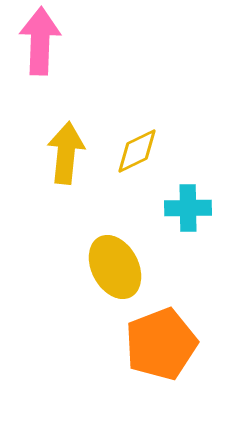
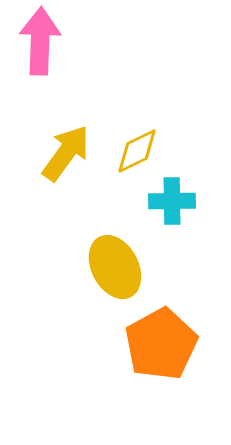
yellow arrow: rotated 30 degrees clockwise
cyan cross: moved 16 px left, 7 px up
orange pentagon: rotated 8 degrees counterclockwise
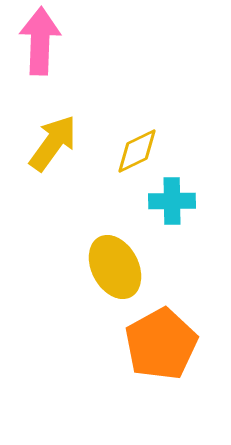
yellow arrow: moved 13 px left, 10 px up
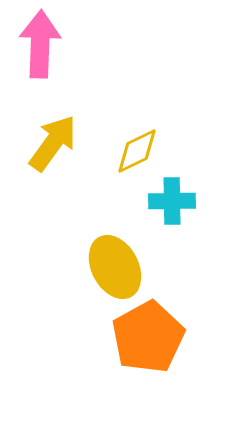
pink arrow: moved 3 px down
orange pentagon: moved 13 px left, 7 px up
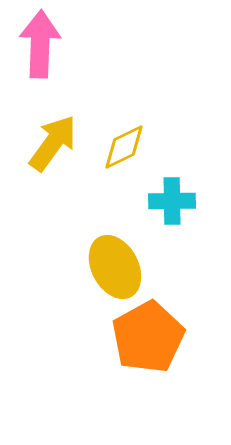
yellow diamond: moved 13 px left, 4 px up
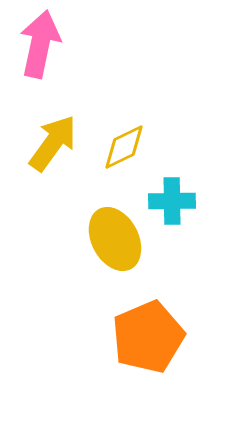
pink arrow: rotated 10 degrees clockwise
yellow ellipse: moved 28 px up
orange pentagon: rotated 6 degrees clockwise
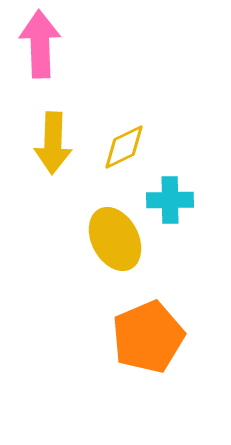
pink arrow: rotated 14 degrees counterclockwise
yellow arrow: rotated 146 degrees clockwise
cyan cross: moved 2 px left, 1 px up
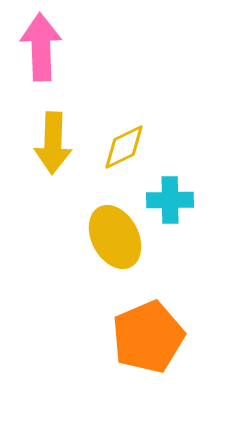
pink arrow: moved 1 px right, 3 px down
yellow ellipse: moved 2 px up
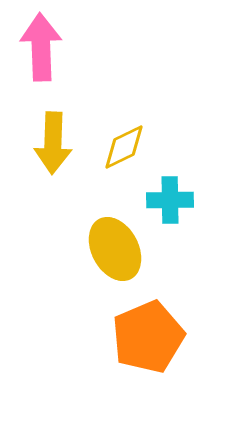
yellow ellipse: moved 12 px down
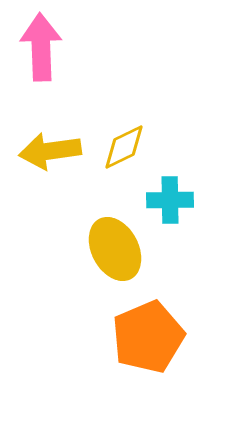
yellow arrow: moved 3 px left, 8 px down; rotated 80 degrees clockwise
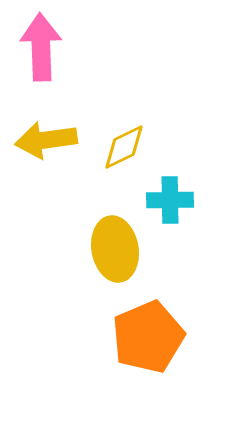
yellow arrow: moved 4 px left, 11 px up
yellow ellipse: rotated 18 degrees clockwise
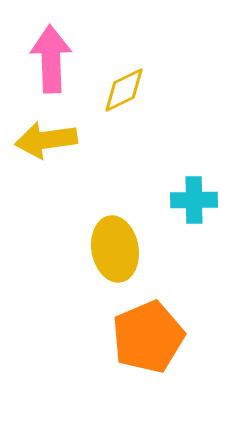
pink arrow: moved 10 px right, 12 px down
yellow diamond: moved 57 px up
cyan cross: moved 24 px right
